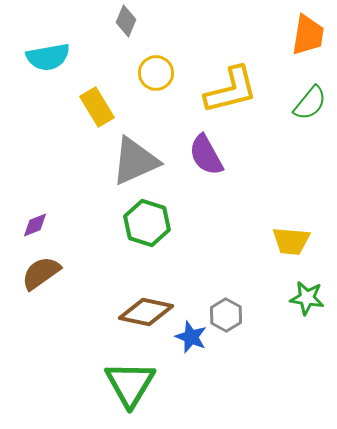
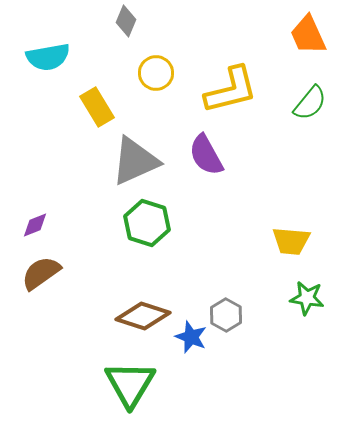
orange trapezoid: rotated 147 degrees clockwise
brown diamond: moved 3 px left, 4 px down; rotated 6 degrees clockwise
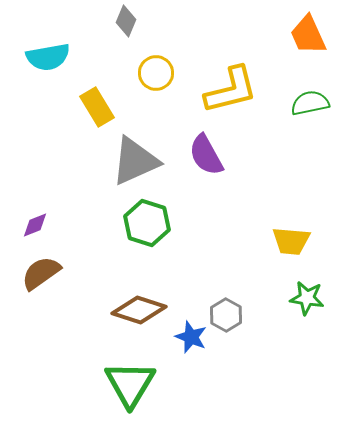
green semicircle: rotated 141 degrees counterclockwise
brown diamond: moved 4 px left, 6 px up
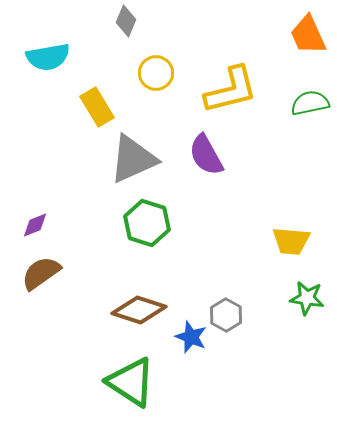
gray triangle: moved 2 px left, 2 px up
green triangle: moved 1 px right, 2 px up; rotated 28 degrees counterclockwise
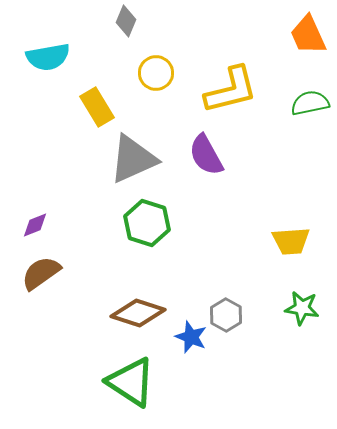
yellow trapezoid: rotated 9 degrees counterclockwise
green star: moved 5 px left, 10 px down
brown diamond: moved 1 px left, 3 px down
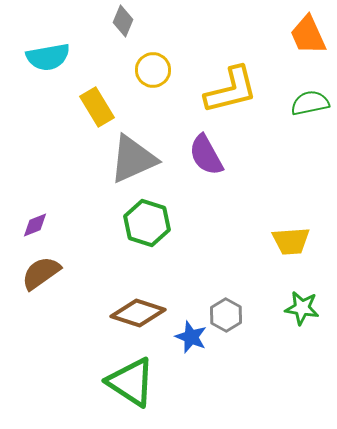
gray diamond: moved 3 px left
yellow circle: moved 3 px left, 3 px up
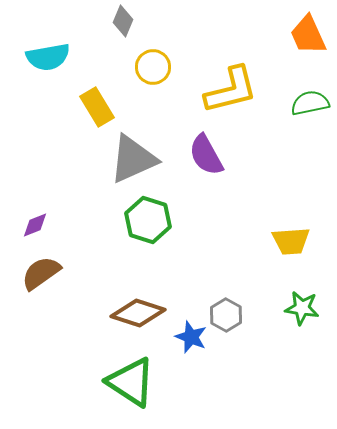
yellow circle: moved 3 px up
green hexagon: moved 1 px right, 3 px up
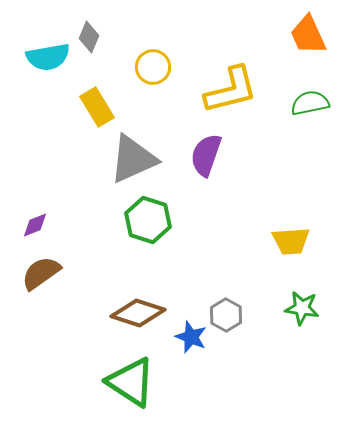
gray diamond: moved 34 px left, 16 px down
purple semicircle: rotated 48 degrees clockwise
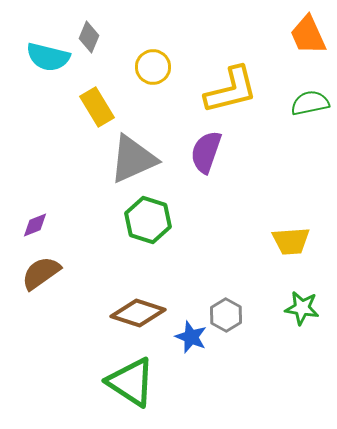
cyan semicircle: rotated 24 degrees clockwise
purple semicircle: moved 3 px up
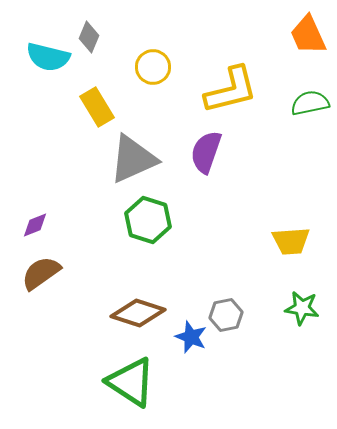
gray hexagon: rotated 20 degrees clockwise
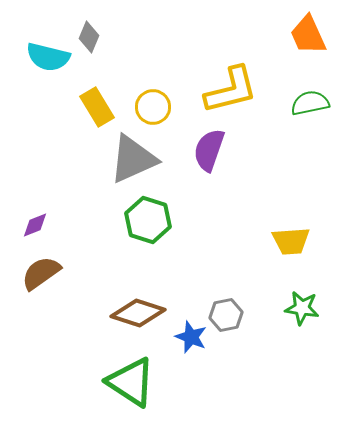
yellow circle: moved 40 px down
purple semicircle: moved 3 px right, 2 px up
